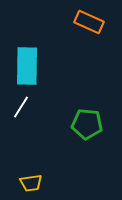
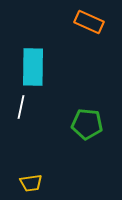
cyan rectangle: moved 6 px right, 1 px down
white line: rotated 20 degrees counterclockwise
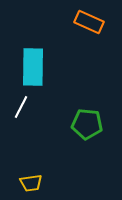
white line: rotated 15 degrees clockwise
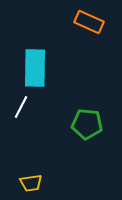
cyan rectangle: moved 2 px right, 1 px down
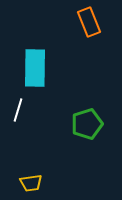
orange rectangle: rotated 44 degrees clockwise
white line: moved 3 px left, 3 px down; rotated 10 degrees counterclockwise
green pentagon: rotated 24 degrees counterclockwise
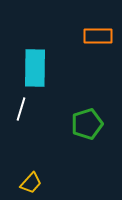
orange rectangle: moved 9 px right, 14 px down; rotated 68 degrees counterclockwise
white line: moved 3 px right, 1 px up
yellow trapezoid: rotated 40 degrees counterclockwise
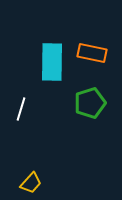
orange rectangle: moved 6 px left, 17 px down; rotated 12 degrees clockwise
cyan rectangle: moved 17 px right, 6 px up
green pentagon: moved 3 px right, 21 px up
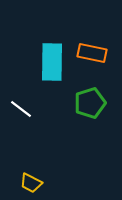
white line: rotated 70 degrees counterclockwise
yellow trapezoid: rotated 75 degrees clockwise
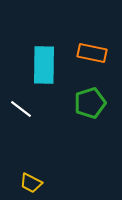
cyan rectangle: moved 8 px left, 3 px down
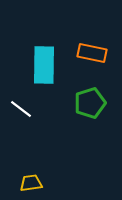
yellow trapezoid: rotated 145 degrees clockwise
